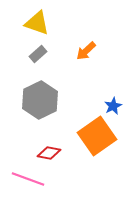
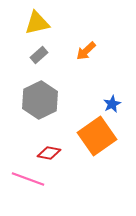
yellow triangle: rotated 32 degrees counterclockwise
gray rectangle: moved 1 px right, 1 px down
blue star: moved 1 px left, 2 px up
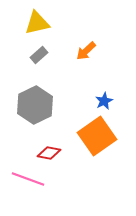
gray hexagon: moved 5 px left, 5 px down
blue star: moved 8 px left, 3 px up
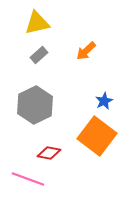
orange square: rotated 18 degrees counterclockwise
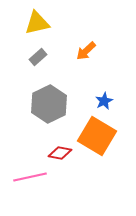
gray rectangle: moved 1 px left, 2 px down
gray hexagon: moved 14 px right, 1 px up
orange square: rotated 6 degrees counterclockwise
red diamond: moved 11 px right
pink line: moved 2 px right, 2 px up; rotated 32 degrees counterclockwise
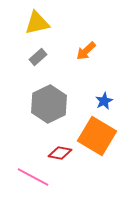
pink line: moved 3 px right; rotated 40 degrees clockwise
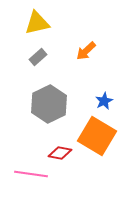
pink line: moved 2 px left, 3 px up; rotated 20 degrees counterclockwise
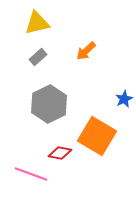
blue star: moved 20 px right, 2 px up
pink line: rotated 12 degrees clockwise
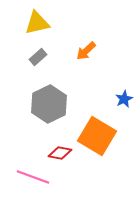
pink line: moved 2 px right, 3 px down
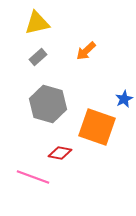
gray hexagon: moved 1 px left; rotated 18 degrees counterclockwise
orange square: moved 9 px up; rotated 12 degrees counterclockwise
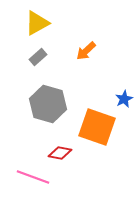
yellow triangle: rotated 16 degrees counterclockwise
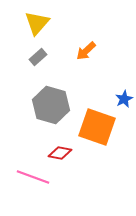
yellow triangle: rotated 20 degrees counterclockwise
gray hexagon: moved 3 px right, 1 px down
